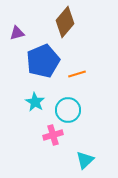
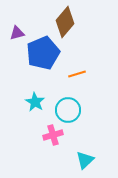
blue pentagon: moved 8 px up
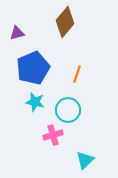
blue pentagon: moved 10 px left, 15 px down
orange line: rotated 54 degrees counterclockwise
cyan star: rotated 18 degrees counterclockwise
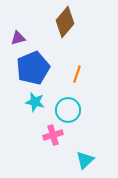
purple triangle: moved 1 px right, 5 px down
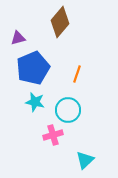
brown diamond: moved 5 px left
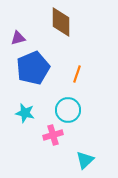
brown diamond: moved 1 px right; rotated 40 degrees counterclockwise
cyan star: moved 10 px left, 11 px down
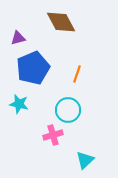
brown diamond: rotated 28 degrees counterclockwise
cyan star: moved 6 px left, 9 px up
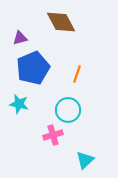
purple triangle: moved 2 px right
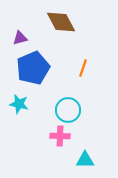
orange line: moved 6 px right, 6 px up
pink cross: moved 7 px right, 1 px down; rotated 18 degrees clockwise
cyan triangle: rotated 42 degrees clockwise
